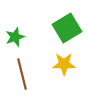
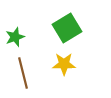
brown line: moved 1 px right, 1 px up
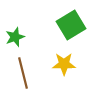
green square: moved 4 px right, 3 px up
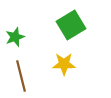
brown line: moved 2 px left, 3 px down
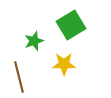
green star: moved 19 px right, 4 px down
brown line: moved 2 px left, 1 px down
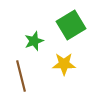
brown line: moved 2 px right, 1 px up
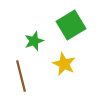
yellow star: rotated 25 degrees clockwise
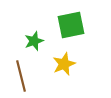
green square: rotated 20 degrees clockwise
yellow star: rotated 25 degrees clockwise
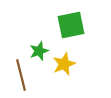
green star: moved 5 px right, 10 px down
brown line: moved 1 px up
